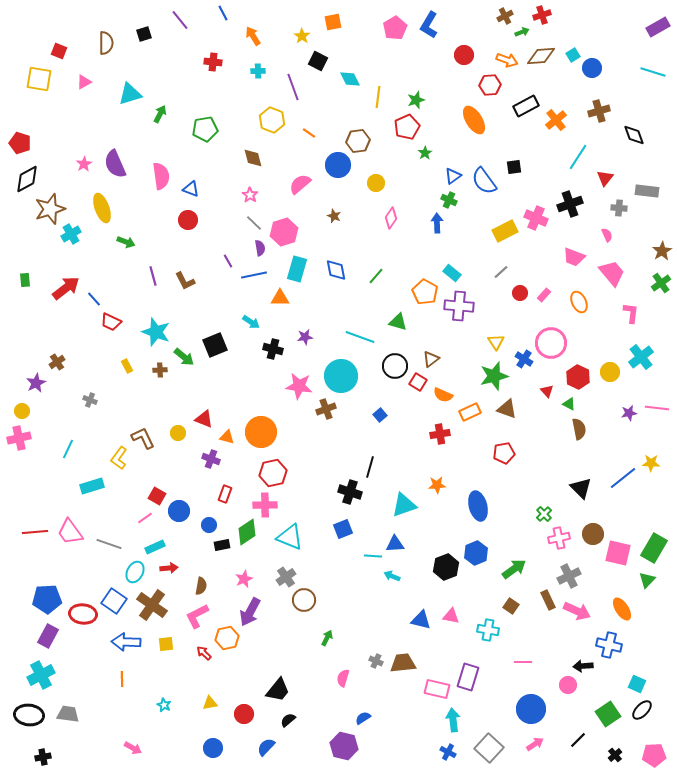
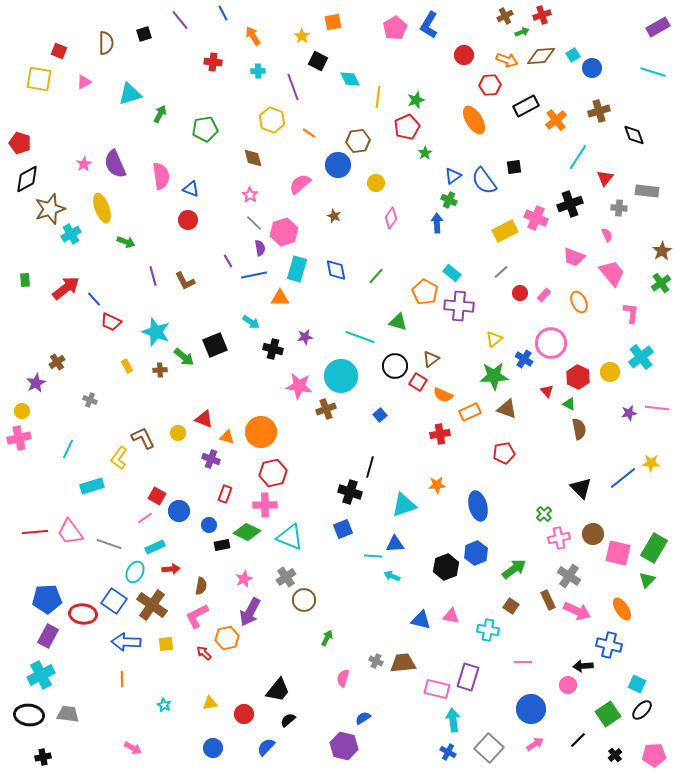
yellow triangle at (496, 342): moved 2 px left, 3 px up; rotated 24 degrees clockwise
green star at (494, 376): rotated 12 degrees clockwise
green diamond at (247, 532): rotated 60 degrees clockwise
red arrow at (169, 568): moved 2 px right, 1 px down
gray cross at (569, 576): rotated 30 degrees counterclockwise
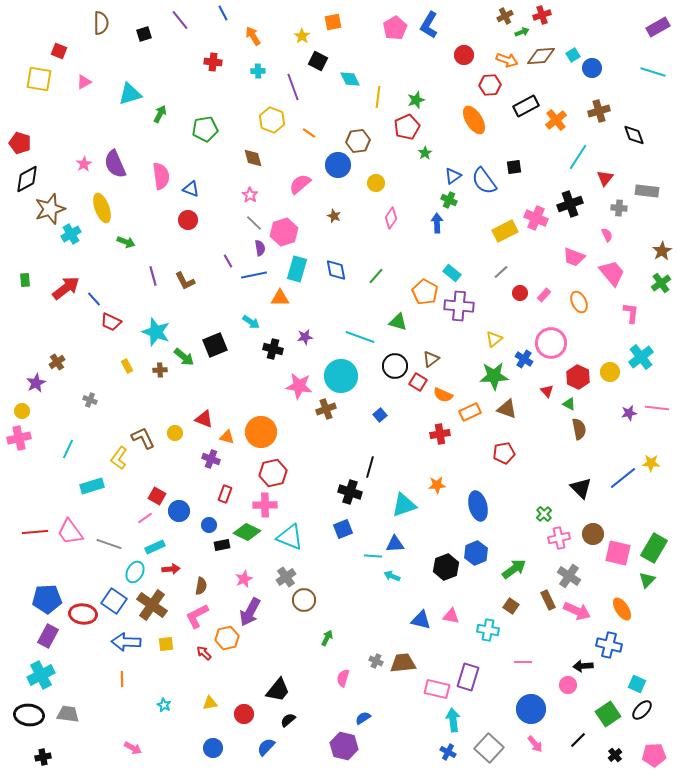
brown semicircle at (106, 43): moved 5 px left, 20 px up
yellow circle at (178, 433): moved 3 px left
pink arrow at (535, 744): rotated 84 degrees clockwise
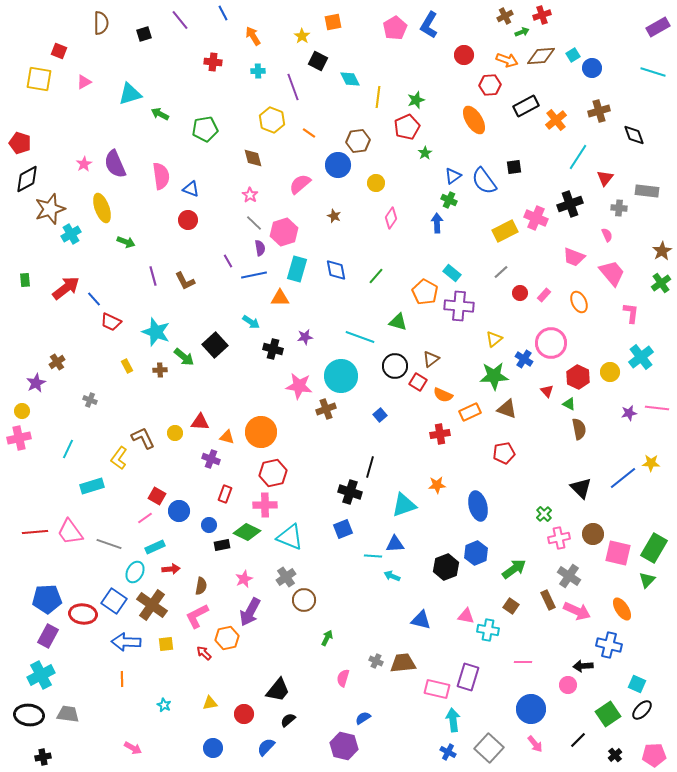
green arrow at (160, 114): rotated 90 degrees counterclockwise
black square at (215, 345): rotated 20 degrees counterclockwise
red triangle at (204, 419): moved 4 px left, 3 px down; rotated 18 degrees counterclockwise
pink triangle at (451, 616): moved 15 px right
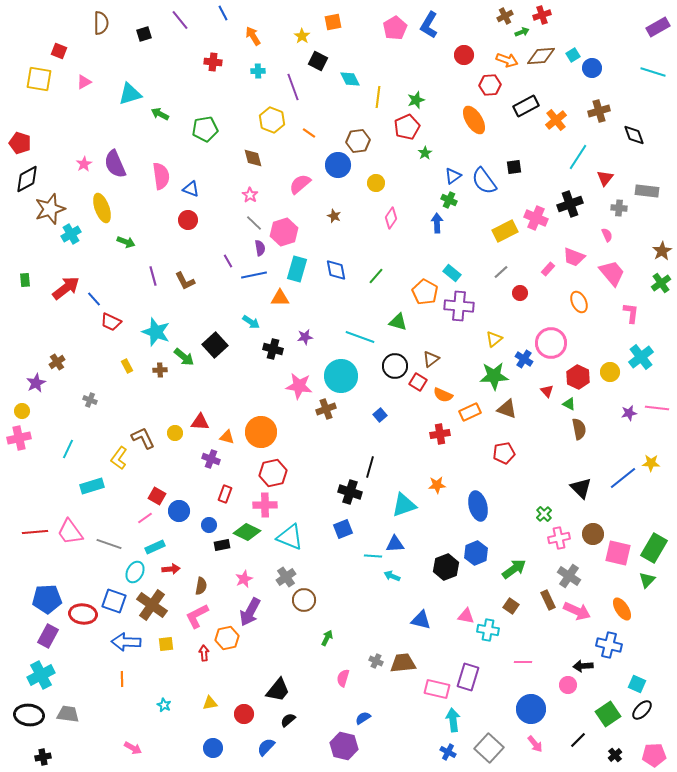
pink rectangle at (544, 295): moved 4 px right, 26 px up
blue square at (114, 601): rotated 15 degrees counterclockwise
red arrow at (204, 653): rotated 42 degrees clockwise
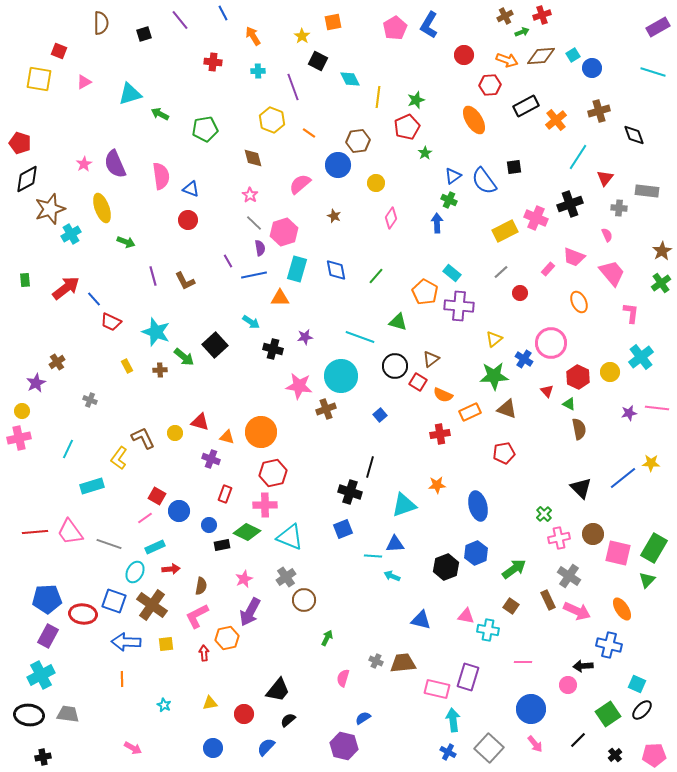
red triangle at (200, 422): rotated 12 degrees clockwise
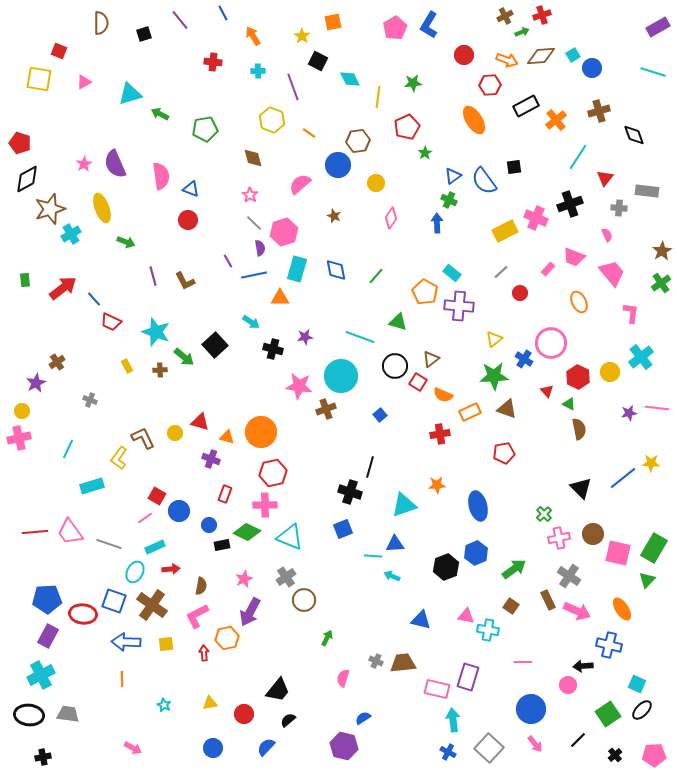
green star at (416, 100): moved 3 px left, 17 px up; rotated 12 degrees clockwise
red arrow at (66, 288): moved 3 px left
